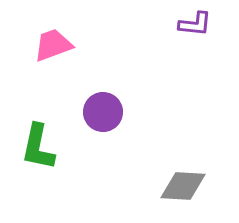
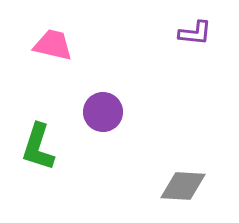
purple L-shape: moved 9 px down
pink trapezoid: rotated 33 degrees clockwise
green L-shape: rotated 6 degrees clockwise
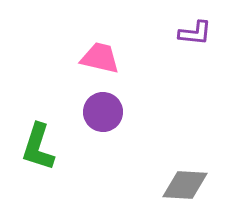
pink trapezoid: moved 47 px right, 13 px down
gray diamond: moved 2 px right, 1 px up
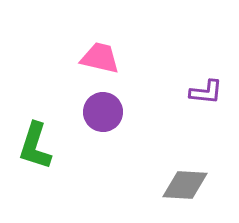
purple L-shape: moved 11 px right, 59 px down
green L-shape: moved 3 px left, 1 px up
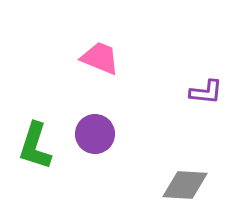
pink trapezoid: rotated 9 degrees clockwise
purple circle: moved 8 px left, 22 px down
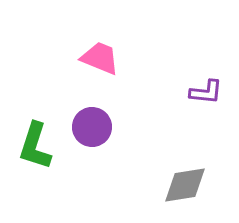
purple circle: moved 3 px left, 7 px up
gray diamond: rotated 12 degrees counterclockwise
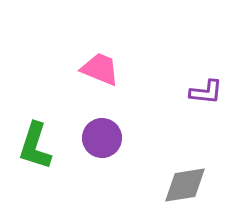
pink trapezoid: moved 11 px down
purple circle: moved 10 px right, 11 px down
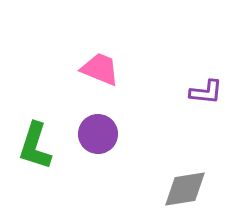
purple circle: moved 4 px left, 4 px up
gray diamond: moved 4 px down
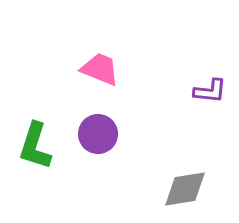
purple L-shape: moved 4 px right, 1 px up
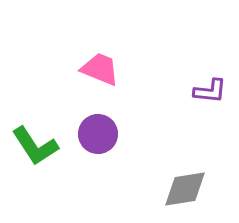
green L-shape: rotated 51 degrees counterclockwise
